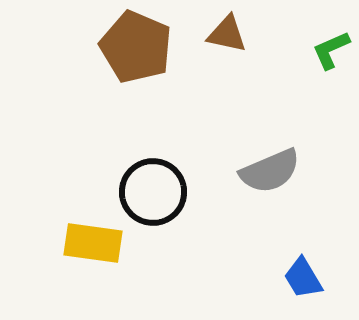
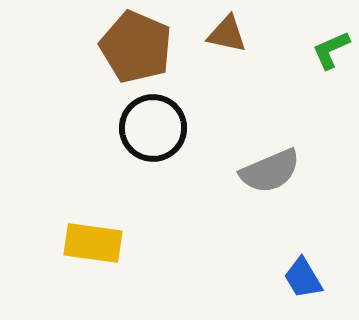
black circle: moved 64 px up
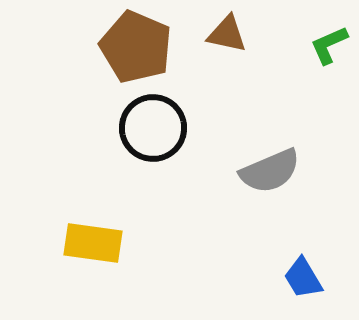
green L-shape: moved 2 px left, 5 px up
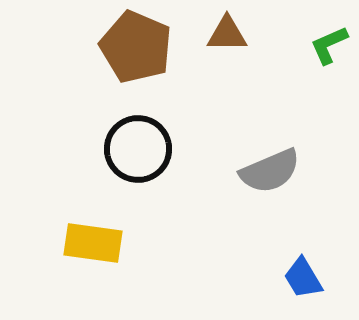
brown triangle: rotated 12 degrees counterclockwise
black circle: moved 15 px left, 21 px down
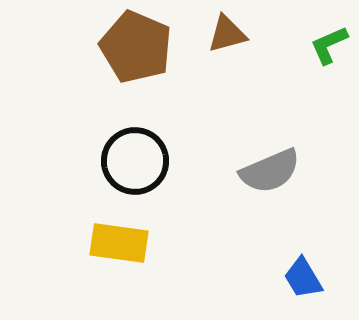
brown triangle: rotated 15 degrees counterclockwise
black circle: moved 3 px left, 12 px down
yellow rectangle: moved 26 px right
